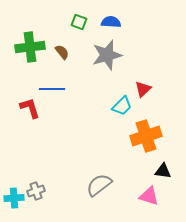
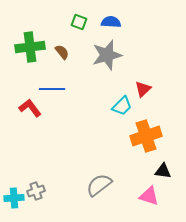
red L-shape: rotated 20 degrees counterclockwise
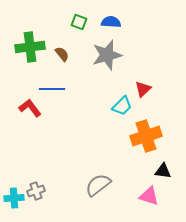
brown semicircle: moved 2 px down
gray semicircle: moved 1 px left
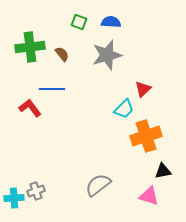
cyan trapezoid: moved 2 px right, 3 px down
black triangle: rotated 18 degrees counterclockwise
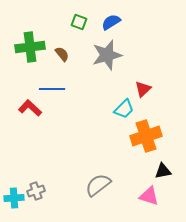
blue semicircle: rotated 36 degrees counterclockwise
red L-shape: rotated 10 degrees counterclockwise
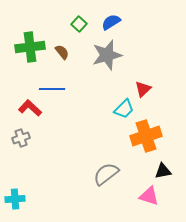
green square: moved 2 px down; rotated 21 degrees clockwise
brown semicircle: moved 2 px up
gray semicircle: moved 8 px right, 11 px up
gray cross: moved 15 px left, 53 px up
cyan cross: moved 1 px right, 1 px down
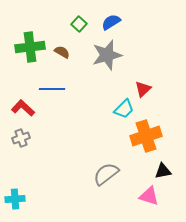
brown semicircle: rotated 21 degrees counterclockwise
red L-shape: moved 7 px left
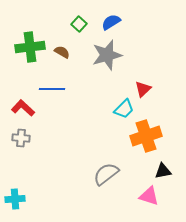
gray cross: rotated 24 degrees clockwise
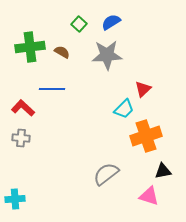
gray star: rotated 12 degrees clockwise
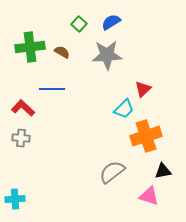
gray semicircle: moved 6 px right, 2 px up
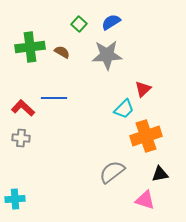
blue line: moved 2 px right, 9 px down
black triangle: moved 3 px left, 3 px down
pink triangle: moved 4 px left, 4 px down
